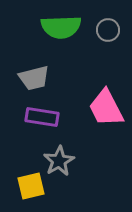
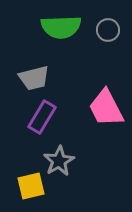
purple rectangle: rotated 68 degrees counterclockwise
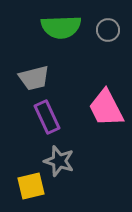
purple rectangle: moved 5 px right; rotated 56 degrees counterclockwise
gray star: rotated 24 degrees counterclockwise
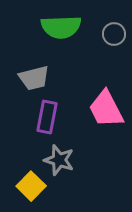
gray circle: moved 6 px right, 4 px down
pink trapezoid: moved 1 px down
purple rectangle: rotated 36 degrees clockwise
gray star: moved 1 px up
yellow square: rotated 32 degrees counterclockwise
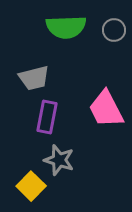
green semicircle: moved 5 px right
gray circle: moved 4 px up
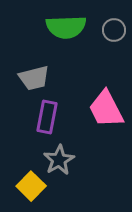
gray star: rotated 24 degrees clockwise
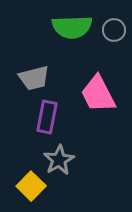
green semicircle: moved 6 px right
pink trapezoid: moved 8 px left, 15 px up
